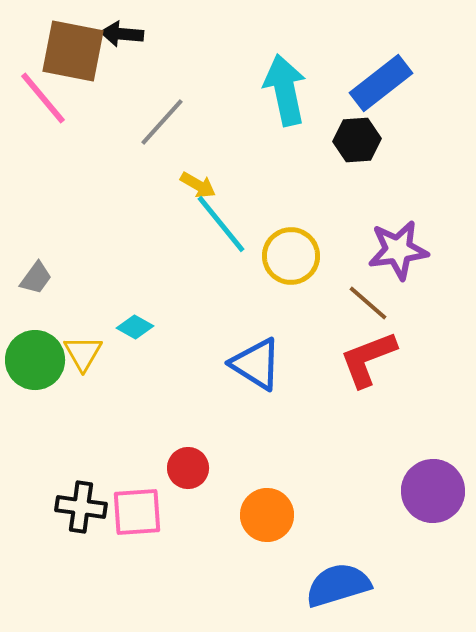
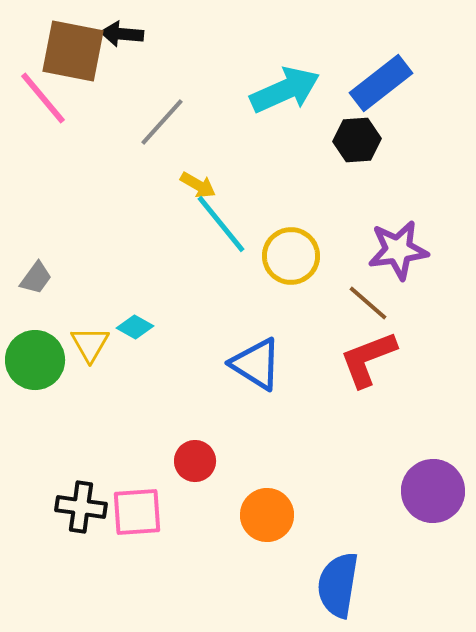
cyan arrow: rotated 78 degrees clockwise
yellow triangle: moved 7 px right, 9 px up
red circle: moved 7 px right, 7 px up
blue semicircle: rotated 64 degrees counterclockwise
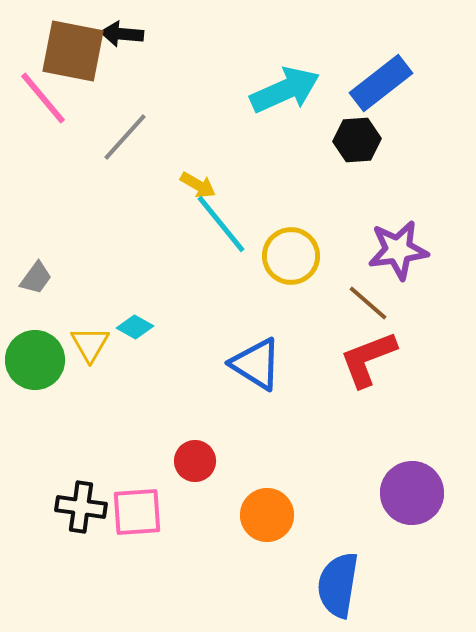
gray line: moved 37 px left, 15 px down
purple circle: moved 21 px left, 2 px down
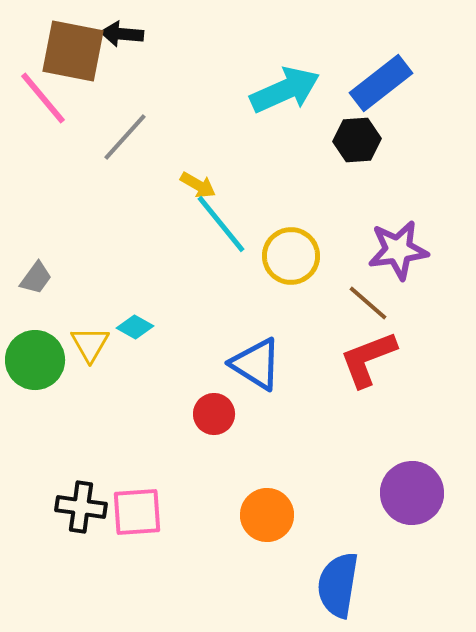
red circle: moved 19 px right, 47 px up
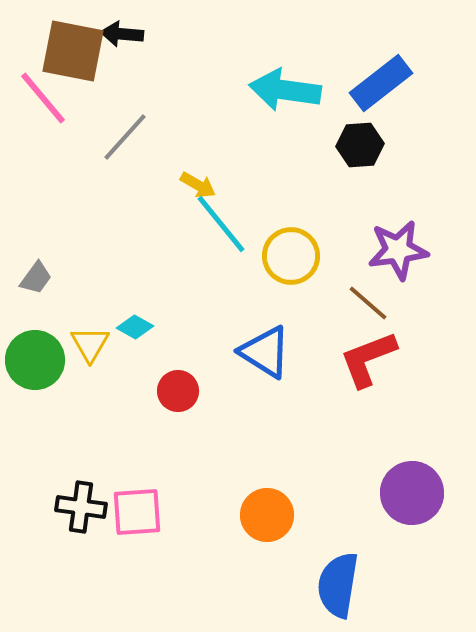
cyan arrow: rotated 148 degrees counterclockwise
black hexagon: moved 3 px right, 5 px down
blue triangle: moved 9 px right, 12 px up
red circle: moved 36 px left, 23 px up
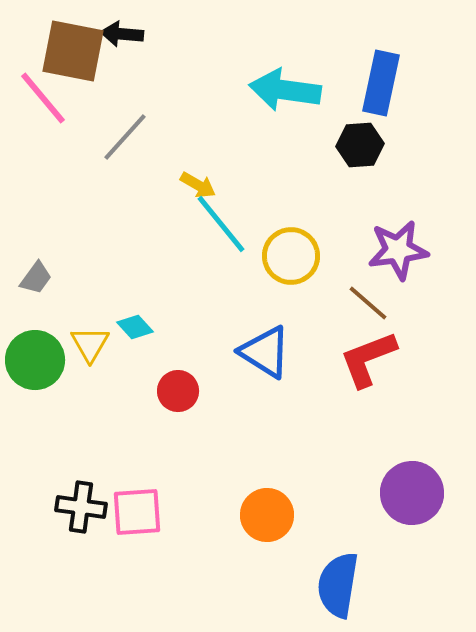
blue rectangle: rotated 40 degrees counterclockwise
cyan diamond: rotated 18 degrees clockwise
